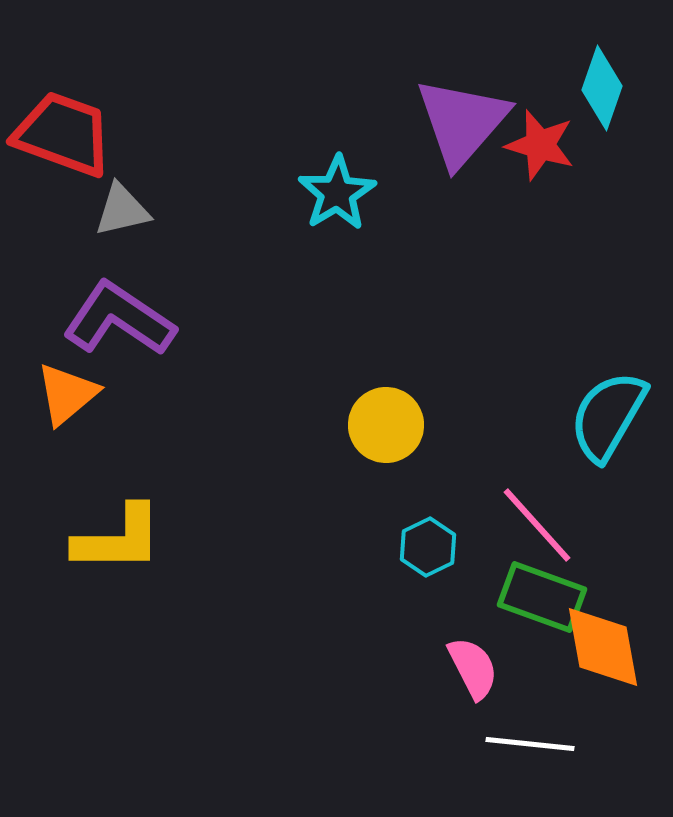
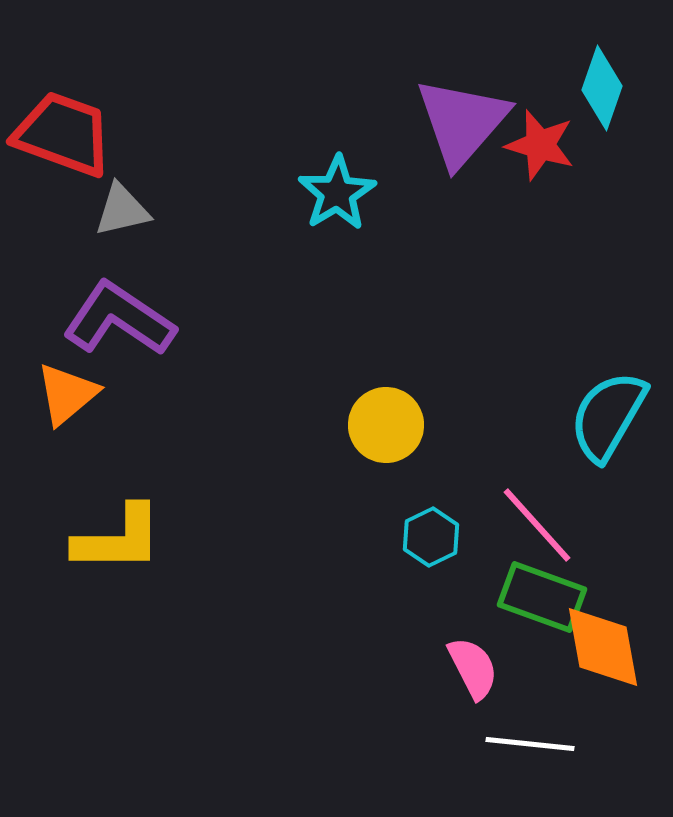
cyan hexagon: moved 3 px right, 10 px up
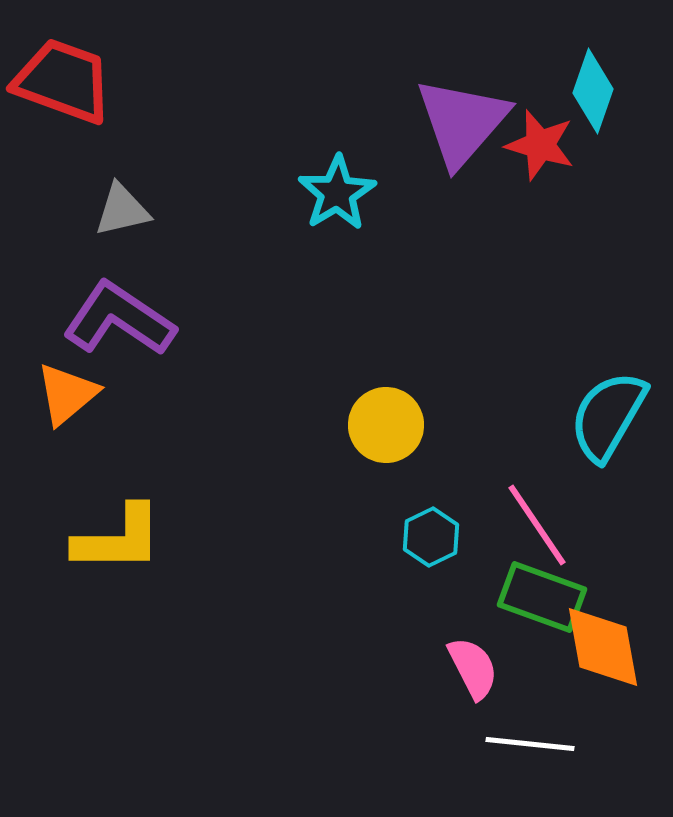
cyan diamond: moved 9 px left, 3 px down
red trapezoid: moved 53 px up
pink line: rotated 8 degrees clockwise
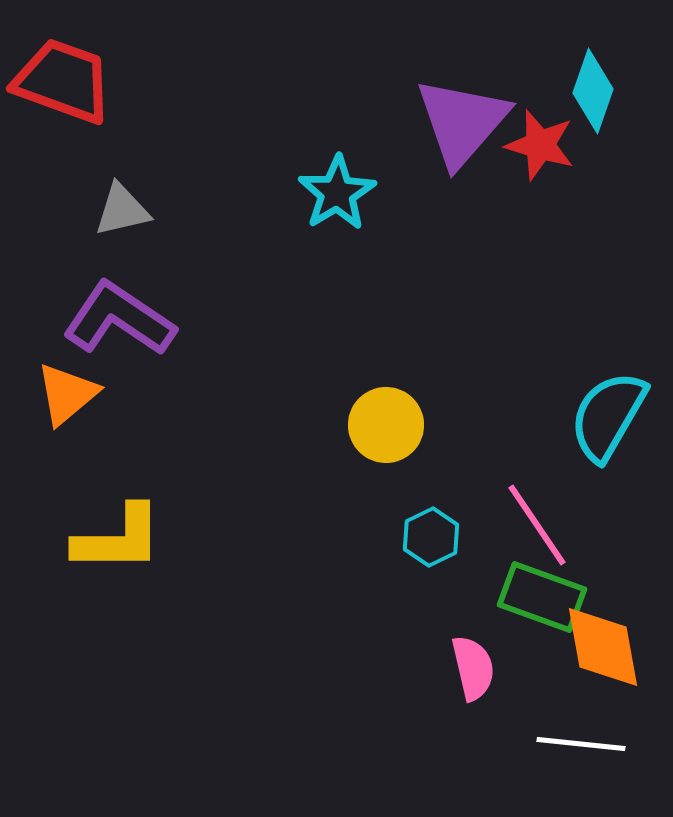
pink semicircle: rotated 14 degrees clockwise
white line: moved 51 px right
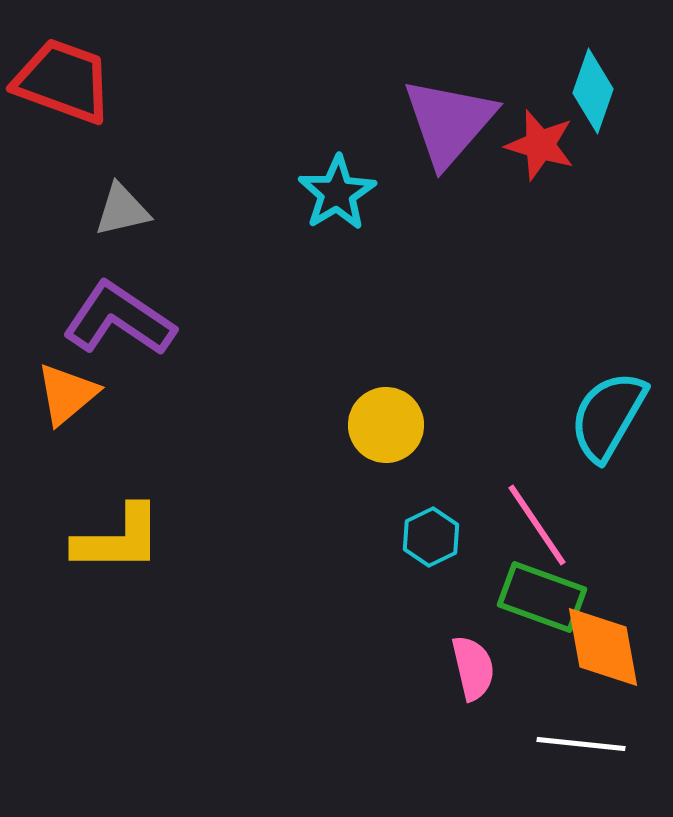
purple triangle: moved 13 px left
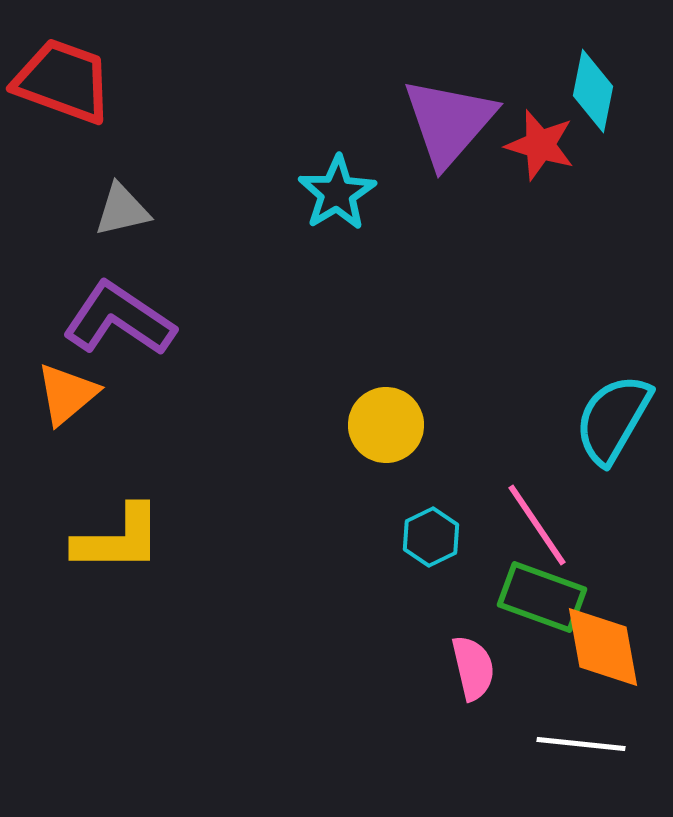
cyan diamond: rotated 8 degrees counterclockwise
cyan semicircle: moved 5 px right, 3 px down
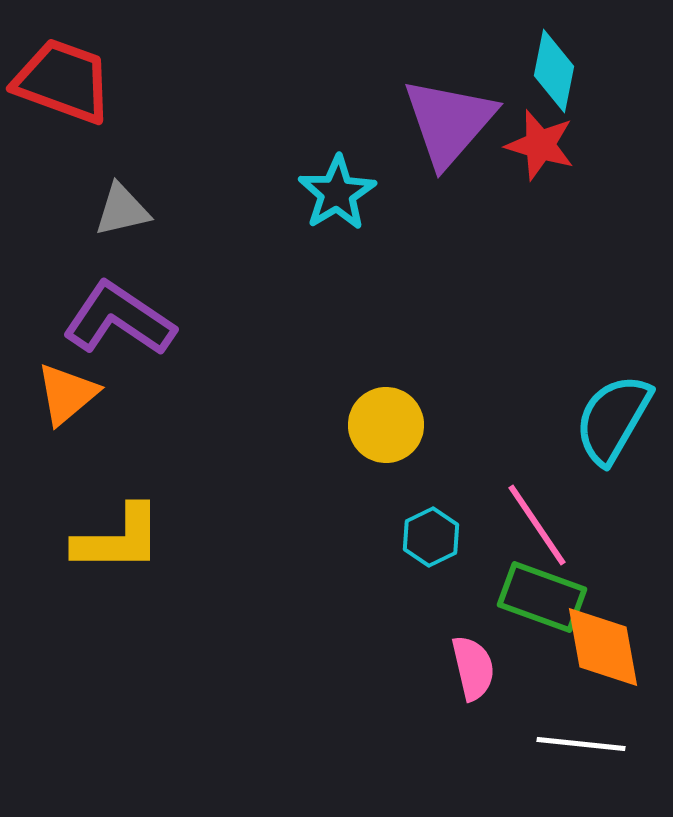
cyan diamond: moved 39 px left, 20 px up
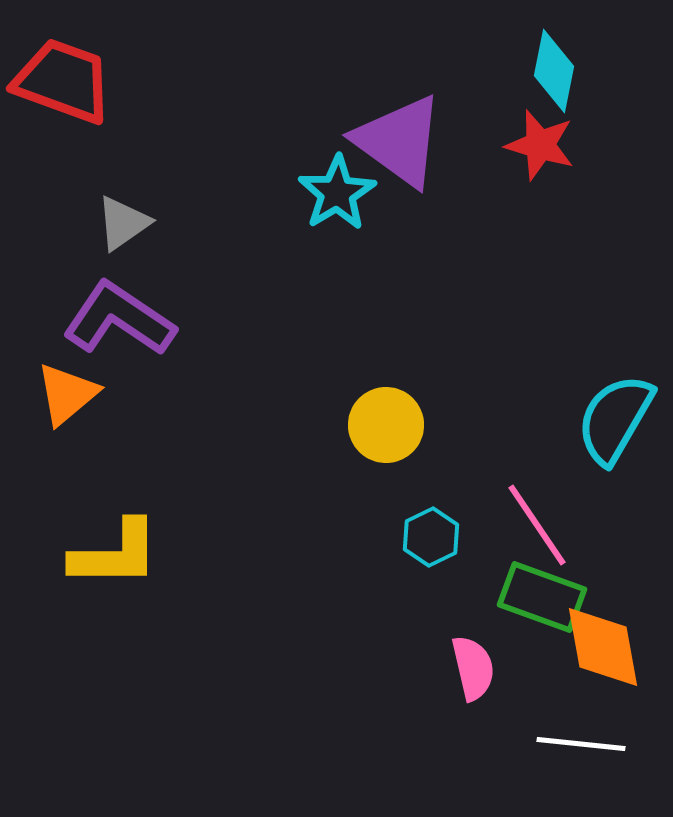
purple triangle: moved 50 px left, 19 px down; rotated 35 degrees counterclockwise
gray triangle: moved 1 px right, 13 px down; rotated 22 degrees counterclockwise
cyan semicircle: moved 2 px right
yellow L-shape: moved 3 px left, 15 px down
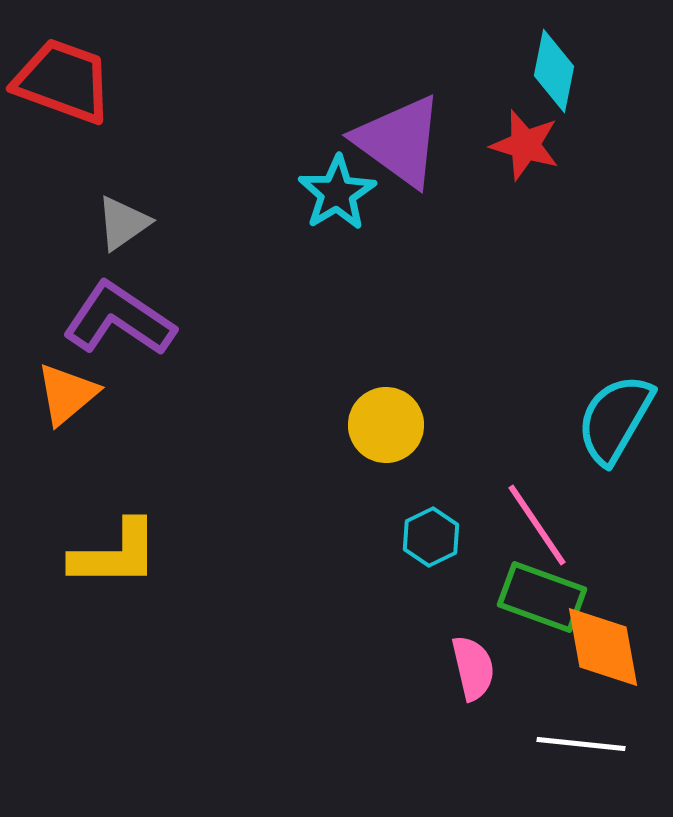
red star: moved 15 px left
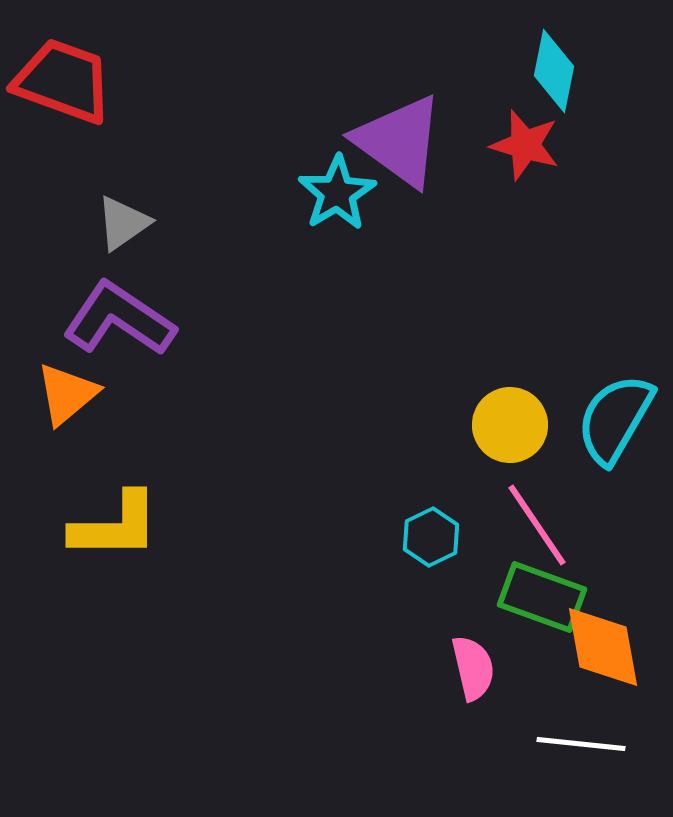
yellow circle: moved 124 px right
yellow L-shape: moved 28 px up
